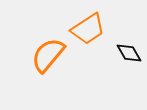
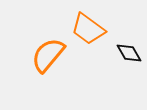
orange trapezoid: rotated 69 degrees clockwise
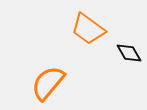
orange semicircle: moved 28 px down
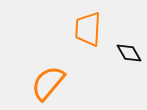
orange trapezoid: rotated 57 degrees clockwise
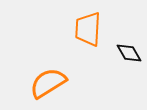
orange semicircle: rotated 18 degrees clockwise
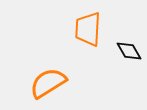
black diamond: moved 2 px up
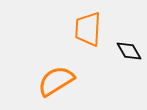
orange semicircle: moved 8 px right, 2 px up
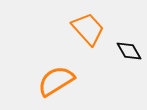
orange trapezoid: rotated 135 degrees clockwise
